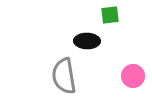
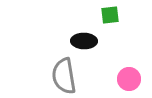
black ellipse: moved 3 px left
pink circle: moved 4 px left, 3 px down
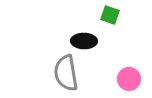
green square: rotated 24 degrees clockwise
gray semicircle: moved 2 px right, 3 px up
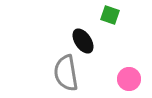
black ellipse: moved 1 px left; rotated 55 degrees clockwise
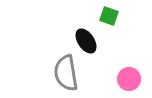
green square: moved 1 px left, 1 px down
black ellipse: moved 3 px right
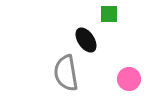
green square: moved 2 px up; rotated 18 degrees counterclockwise
black ellipse: moved 1 px up
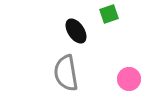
green square: rotated 18 degrees counterclockwise
black ellipse: moved 10 px left, 9 px up
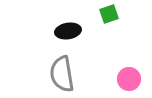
black ellipse: moved 8 px left; rotated 65 degrees counterclockwise
gray semicircle: moved 4 px left, 1 px down
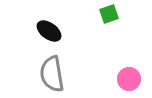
black ellipse: moved 19 px left; rotated 45 degrees clockwise
gray semicircle: moved 10 px left
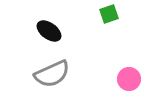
gray semicircle: rotated 105 degrees counterclockwise
